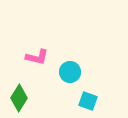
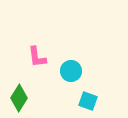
pink L-shape: rotated 70 degrees clockwise
cyan circle: moved 1 px right, 1 px up
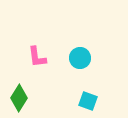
cyan circle: moved 9 px right, 13 px up
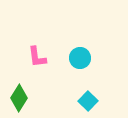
cyan square: rotated 24 degrees clockwise
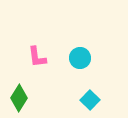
cyan square: moved 2 px right, 1 px up
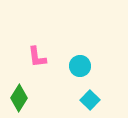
cyan circle: moved 8 px down
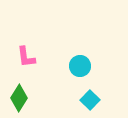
pink L-shape: moved 11 px left
